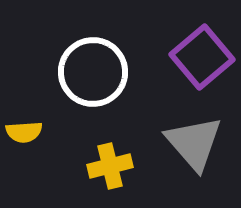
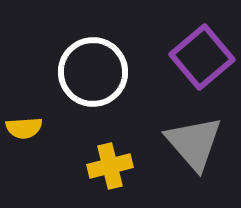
yellow semicircle: moved 4 px up
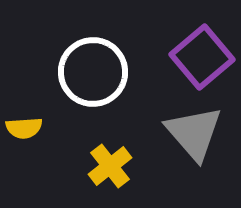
gray triangle: moved 10 px up
yellow cross: rotated 24 degrees counterclockwise
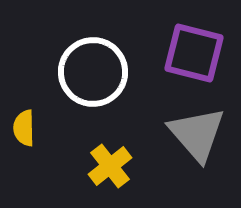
purple square: moved 8 px left, 4 px up; rotated 36 degrees counterclockwise
yellow semicircle: rotated 93 degrees clockwise
gray triangle: moved 3 px right, 1 px down
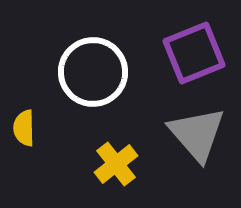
purple square: rotated 36 degrees counterclockwise
yellow cross: moved 6 px right, 2 px up
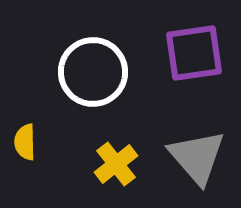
purple square: rotated 14 degrees clockwise
yellow semicircle: moved 1 px right, 14 px down
gray triangle: moved 23 px down
